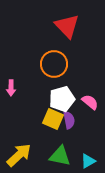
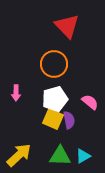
pink arrow: moved 5 px right, 5 px down
white pentagon: moved 7 px left
green triangle: rotated 10 degrees counterclockwise
cyan triangle: moved 5 px left, 5 px up
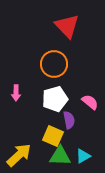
yellow square: moved 17 px down
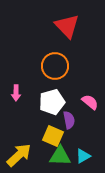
orange circle: moved 1 px right, 2 px down
white pentagon: moved 3 px left, 3 px down
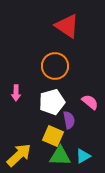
red triangle: rotated 12 degrees counterclockwise
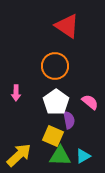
white pentagon: moved 4 px right; rotated 20 degrees counterclockwise
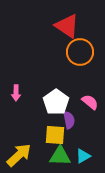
orange circle: moved 25 px right, 14 px up
yellow square: moved 2 px right, 1 px up; rotated 20 degrees counterclockwise
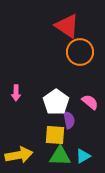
yellow arrow: rotated 32 degrees clockwise
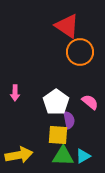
pink arrow: moved 1 px left
yellow square: moved 3 px right
green triangle: moved 3 px right
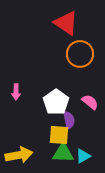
red triangle: moved 1 px left, 3 px up
orange circle: moved 2 px down
pink arrow: moved 1 px right, 1 px up
yellow square: moved 1 px right
green triangle: moved 3 px up
